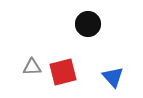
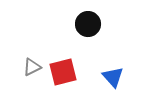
gray triangle: rotated 24 degrees counterclockwise
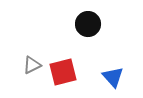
gray triangle: moved 2 px up
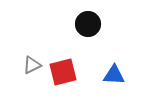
blue triangle: moved 1 px right, 2 px up; rotated 45 degrees counterclockwise
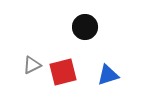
black circle: moved 3 px left, 3 px down
blue triangle: moved 6 px left; rotated 20 degrees counterclockwise
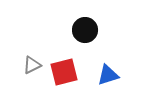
black circle: moved 3 px down
red square: moved 1 px right
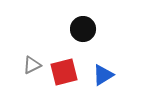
black circle: moved 2 px left, 1 px up
blue triangle: moved 5 px left; rotated 15 degrees counterclockwise
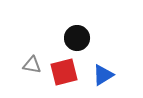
black circle: moved 6 px left, 9 px down
gray triangle: rotated 36 degrees clockwise
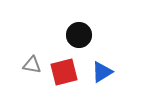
black circle: moved 2 px right, 3 px up
blue triangle: moved 1 px left, 3 px up
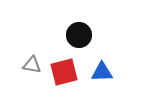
blue triangle: rotated 30 degrees clockwise
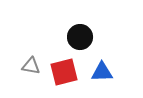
black circle: moved 1 px right, 2 px down
gray triangle: moved 1 px left, 1 px down
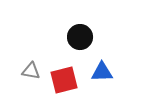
gray triangle: moved 5 px down
red square: moved 8 px down
